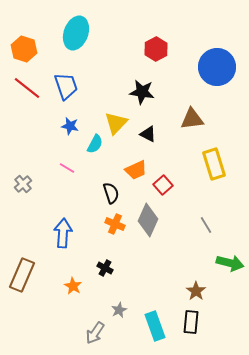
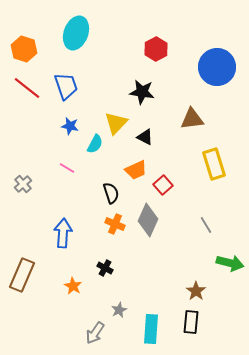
black triangle: moved 3 px left, 3 px down
cyan rectangle: moved 4 px left, 3 px down; rotated 24 degrees clockwise
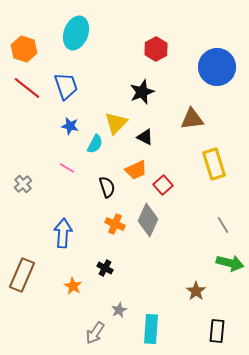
black star: rotated 30 degrees counterclockwise
black semicircle: moved 4 px left, 6 px up
gray line: moved 17 px right
black rectangle: moved 26 px right, 9 px down
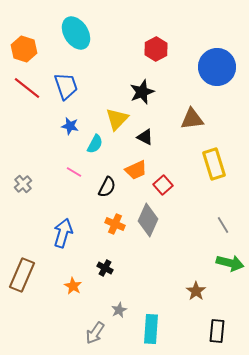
cyan ellipse: rotated 52 degrees counterclockwise
yellow triangle: moved 1 px right, 4 px up
pink line: moved 7 px right, 4 px down
black semicircle: rotated 45 degrees clockwise
blue arrow: rotated 12 degrees clockwise
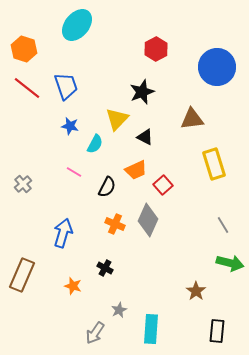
cyan ellipse: moved 1 px right, 8 px up; rotated 72 degrees clockwise
orange star: rotated 12 degrees counterclockwise
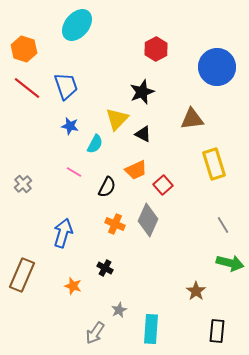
black triangle: moved 2 px left, 3 px up
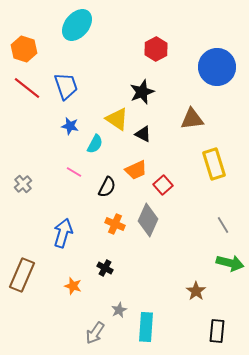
yellow triangle: rotated 40 degrees counterclockwise
cyan rectangle: moved 5 px left, 2 px up
